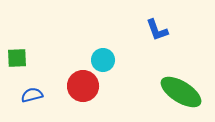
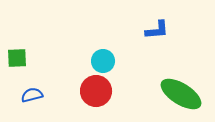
blue L-shape: rotated 75 degrees counterclockwise
cyan circle: moved 1 px down
red circle: moved 13 px right, 5 px down
green ellipse: moved 2 px down
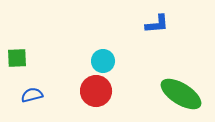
blue L-shape: moved 6 px up
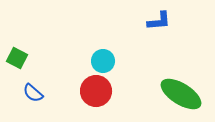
blue L-shape: moved 2 px right, 3 px up
green square: rotated 30 degrees clockwise
blue semicircle: moved 1 px right, 2 px up; rotated 125 degrees counterclockwise
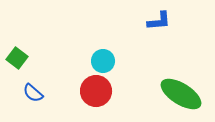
green square: rotated 10 degrees clockwise
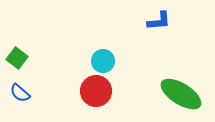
blue semicircle: moved 13 px left
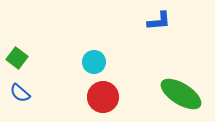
cyan circle: moved 9 px left, 1 px down
red circle: moved 7 px right, 6 px down
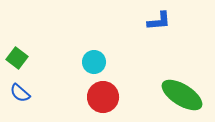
green ellipse: moved 1 px right, 1 px down
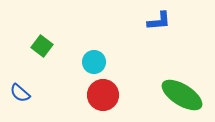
green square: moved 25 px right, 12 px up
red circle: moved 2 px up
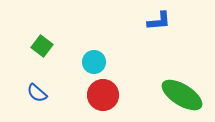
blue semicircle: moved 17 px right
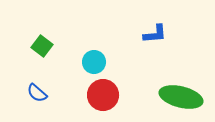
blue L-shape: moved 4 px left, 13 px down
green ellipse: moved 1 px left, 2 px down; rotated 18 degrees counterclockwise
